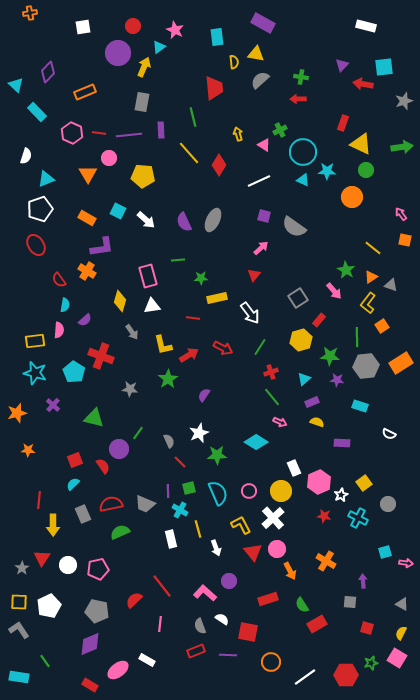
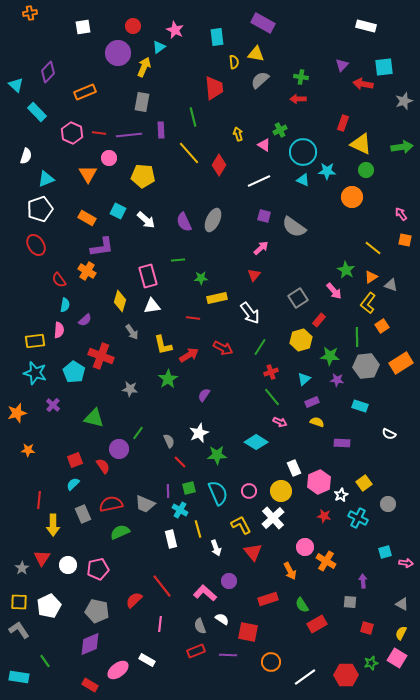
pink circle at (277, 549): moved 28 px right, 2 px up
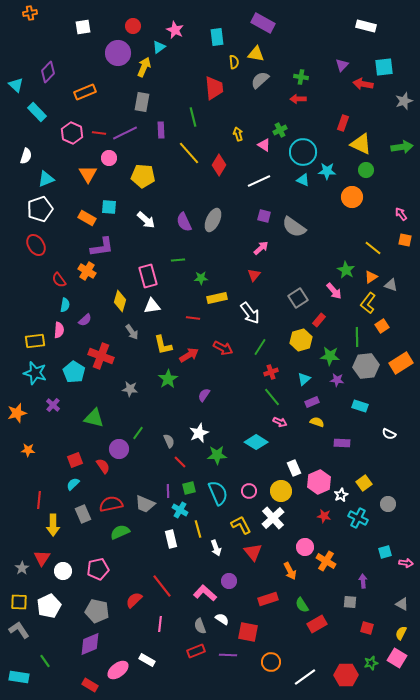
purple line at (129, 135): moved 4 px left, 2 px up; rotated 20 degrees counterclockwise
cyan square at (118, 211): moved 9 px left, 4 px up; rotated 21 degrees counterclockwise
white circle at (68, 565): moved 5 px left, 6 px down
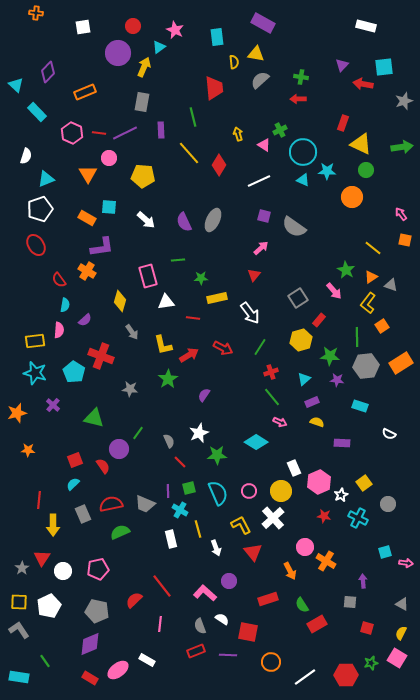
orange cross at (30, 13): moved 6 px right; rotated 16 degrees clockwise
white triangle at (152, 306): moved 14 px right, 4 px up
red rectangle at (90, 685): moved 7 px up
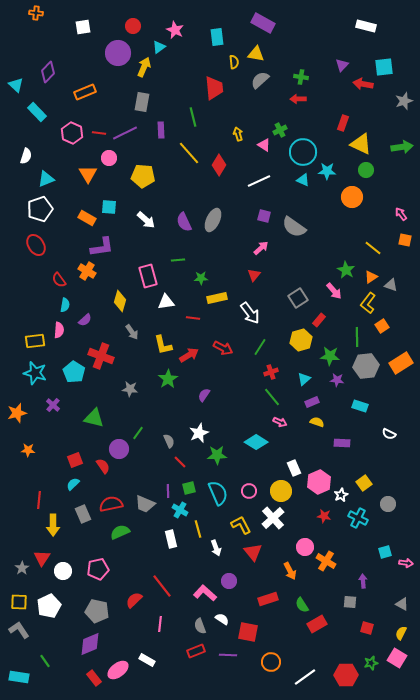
red rectangle at (90, 678): moved 4 px right; rotated 21 degrees clockwise
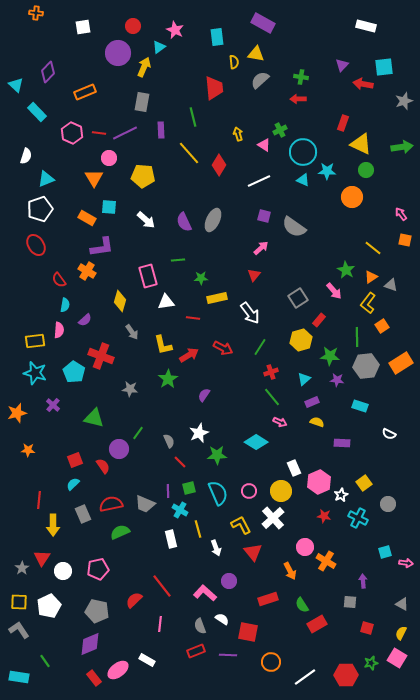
orange triangle at (88, 174): moved 6 px right, 4 px down
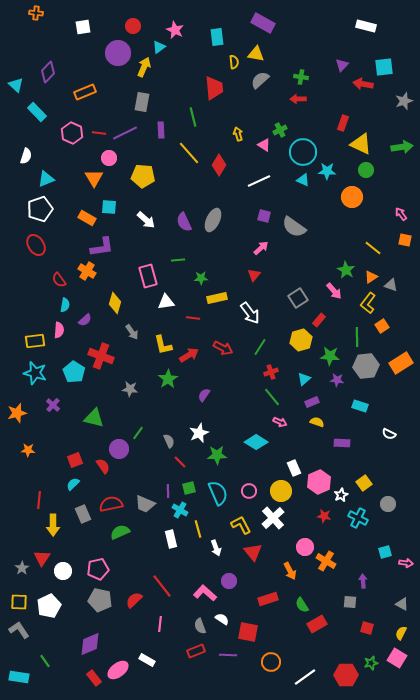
yellow diamond at (120, 301): moved 5 px left, 2 px down
gray pentagon at (97, 611): moved 3 px right, 11 px up
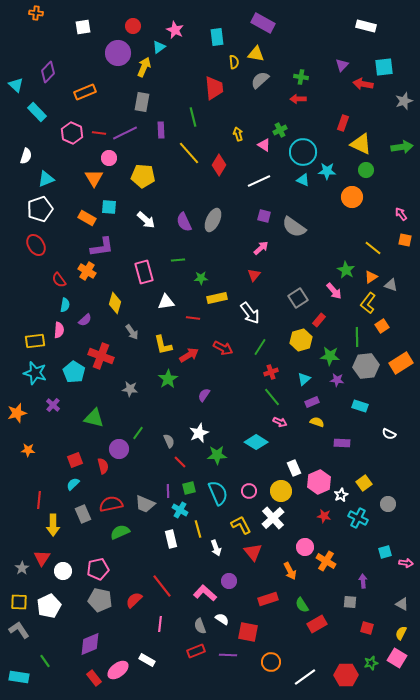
pink rectangle at (148, 276): moved 4 px left, 4 px up
red semicircle at (103, 466): rotated 21 degrees clockwise
